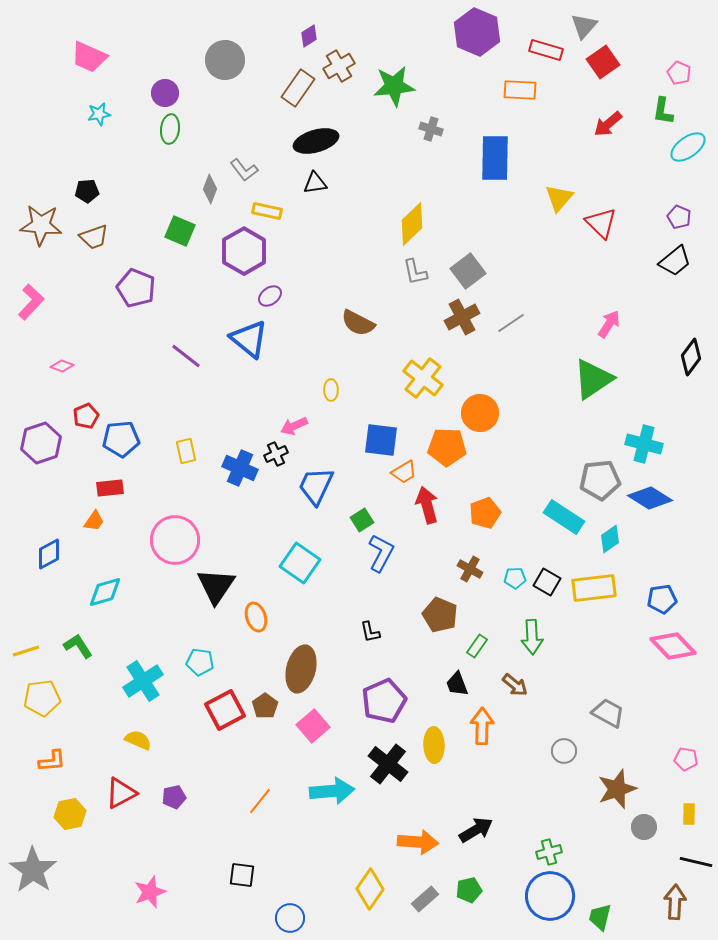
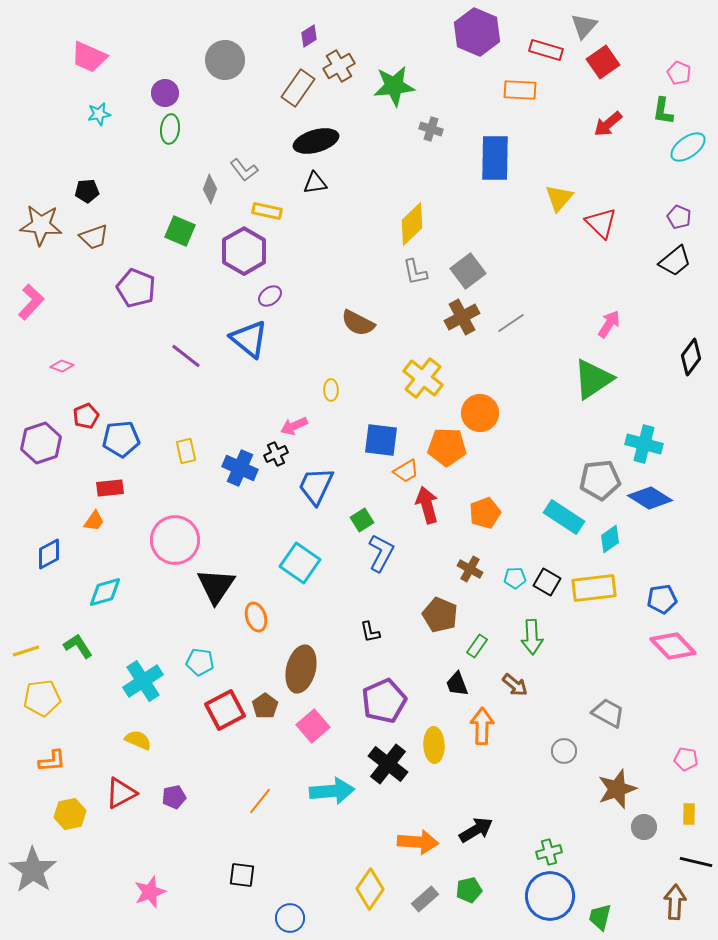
orange trapezoid at (404, 472): moved 2 px right, 1 px up
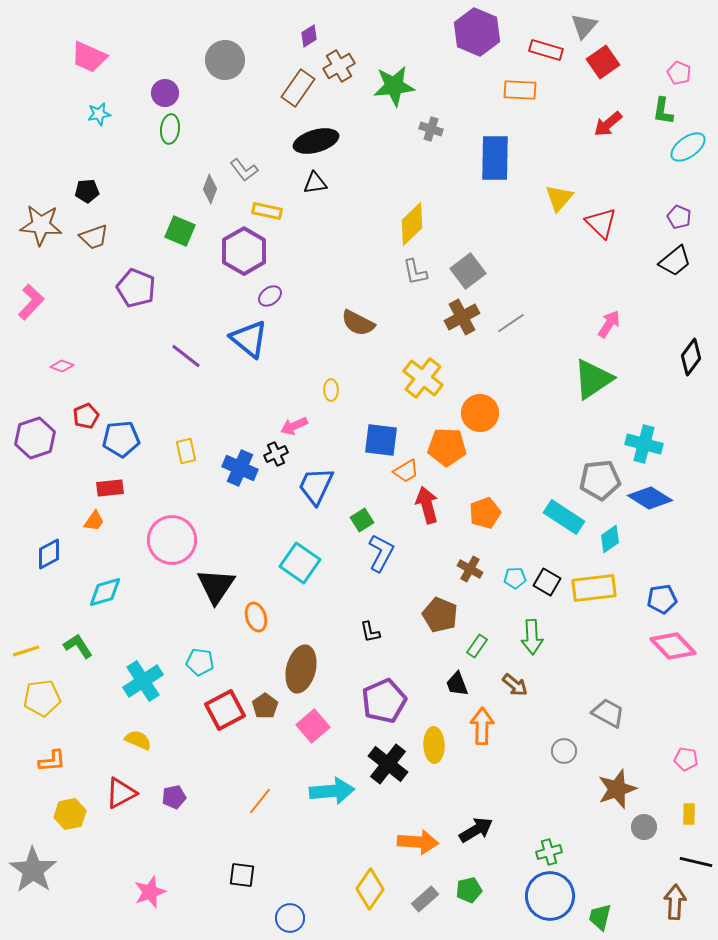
purple hexagon at (41, 443): moved 6 px left, 5 px up
pink circle at (175, 540): moved 3 px left
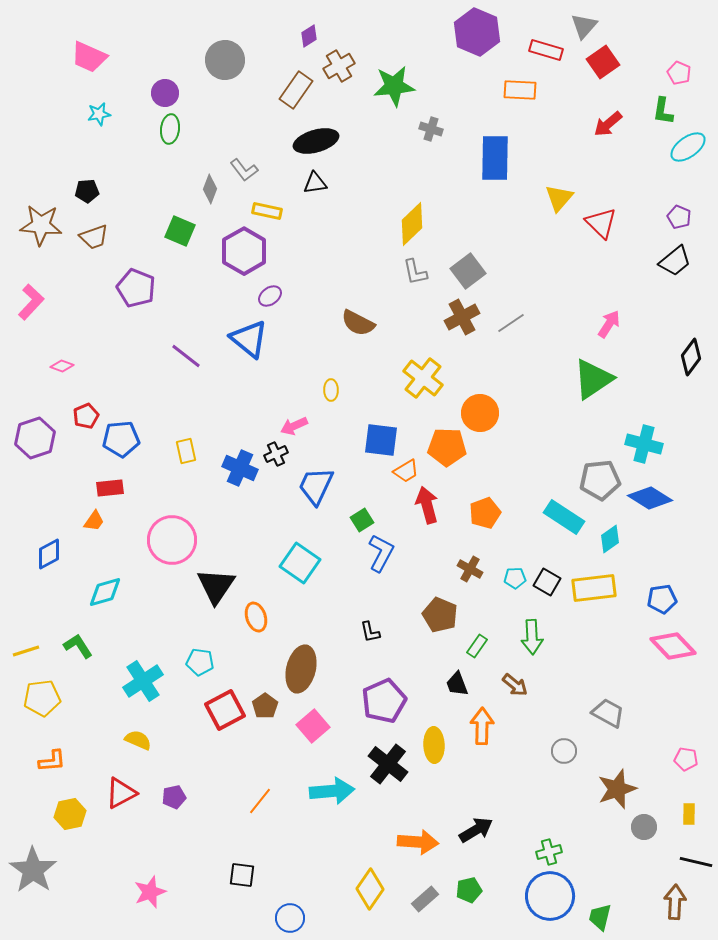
brown rectangle at (298, 88): moved 2 px left, 2 px down
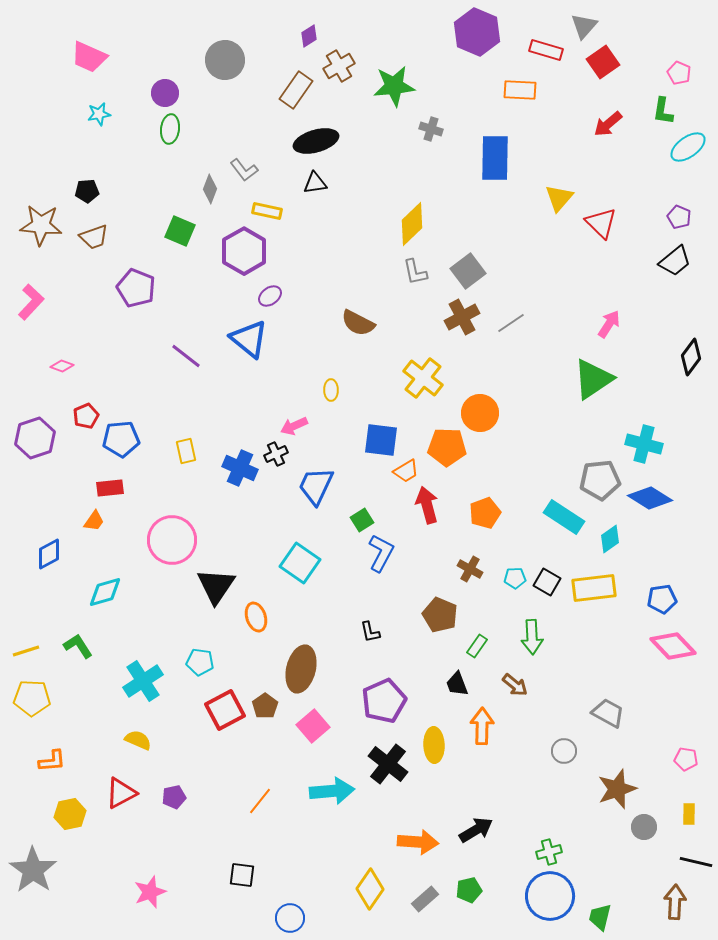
yellow pentagon at (42, 698): moved 10 px left; rotated 9 degrees clockwise
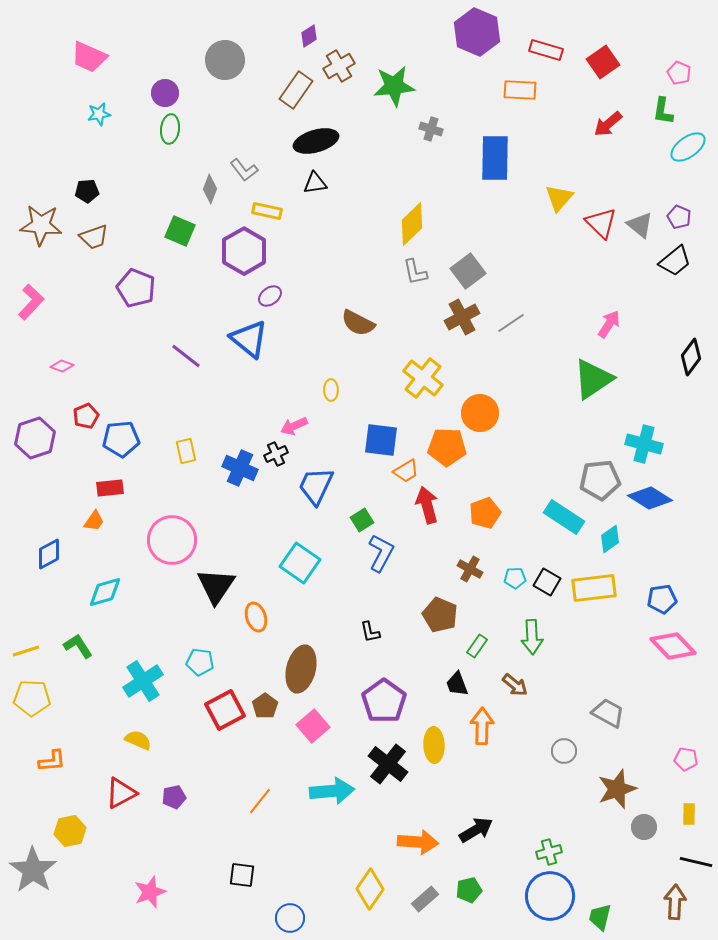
gray triangle at (584, 26): moved 56 px right, 199 px down; rotated 32 degrees counterclockwise
purple pentagon at (384, 701): rotated 12 degrees counterclockwise
yellow hexagon at (70, 814): moved 17 px down
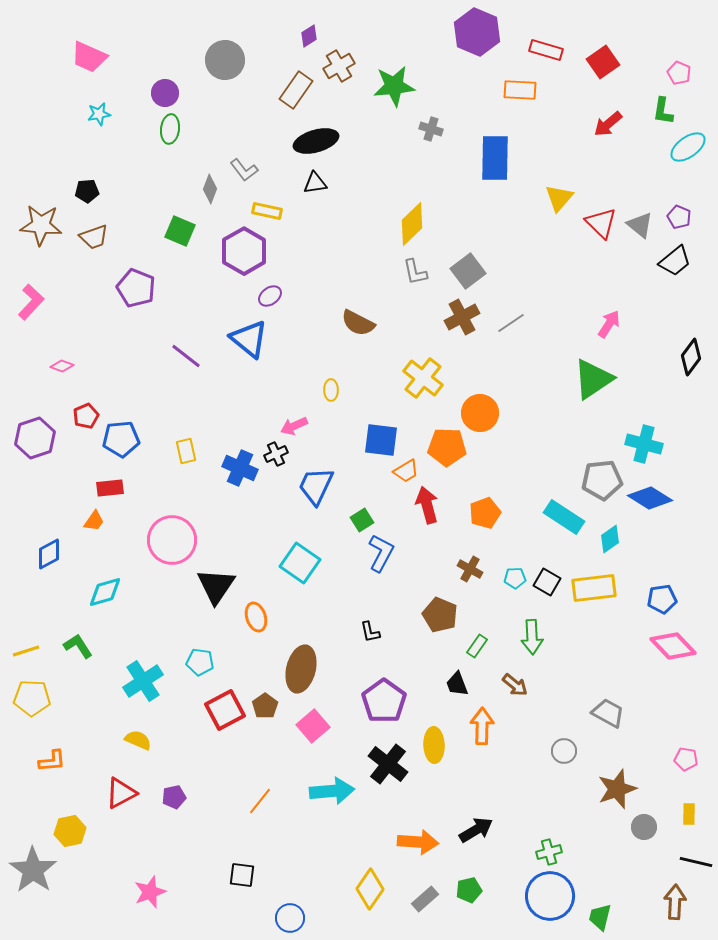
gray pentagon at (600, 480): moved 2 px right
